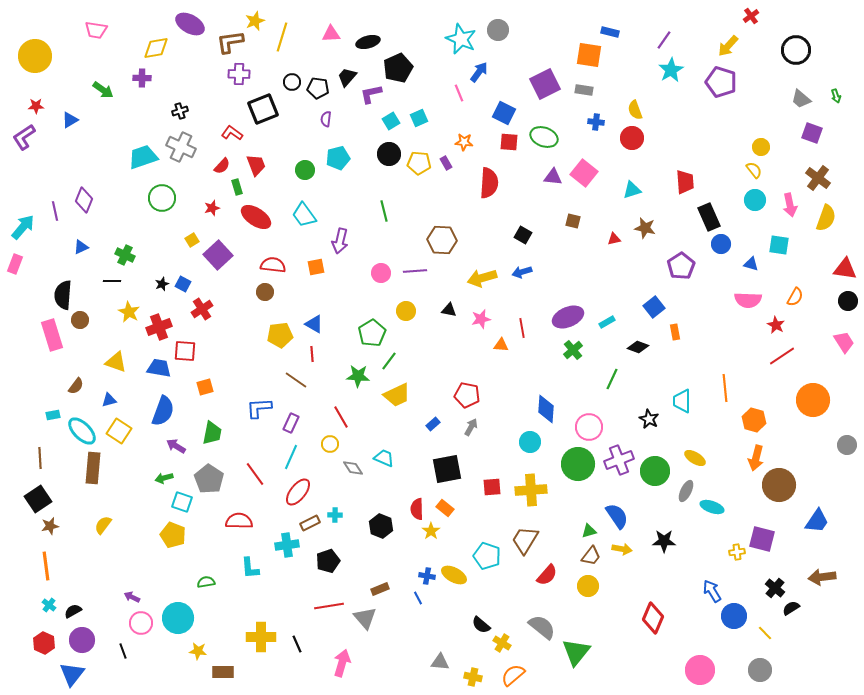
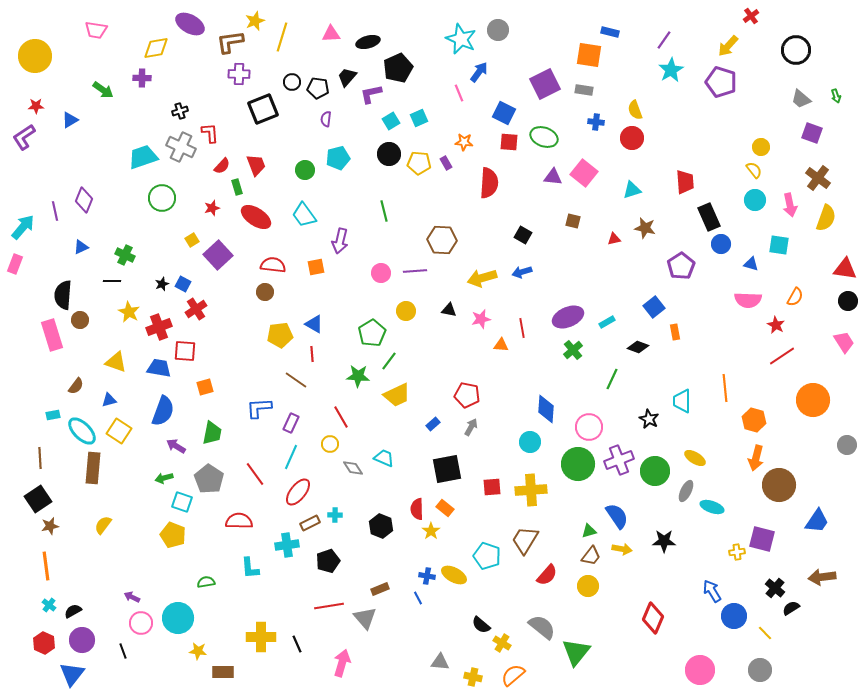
red L-shape at (232, 133): moved 22 px left; rotated 50 degrees clockwise
red cross at (202, 309): moved 6 px left
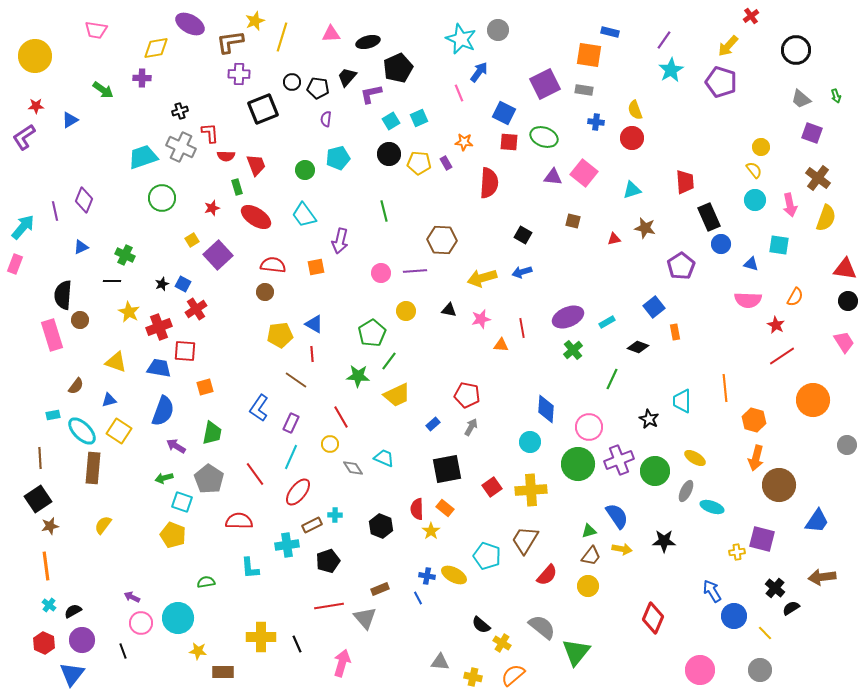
red semicircle at (222, 166): moved 4 px right, 10 px up; rotated 48 degrees clockwise
blue L-shape at (259, 408): rotated 52 degrees counterclockwise
red square at (492, 487): rotated 30 degrees counterclockwise
brown rectangle at (310, 523): moved 2 px right, 2 px down
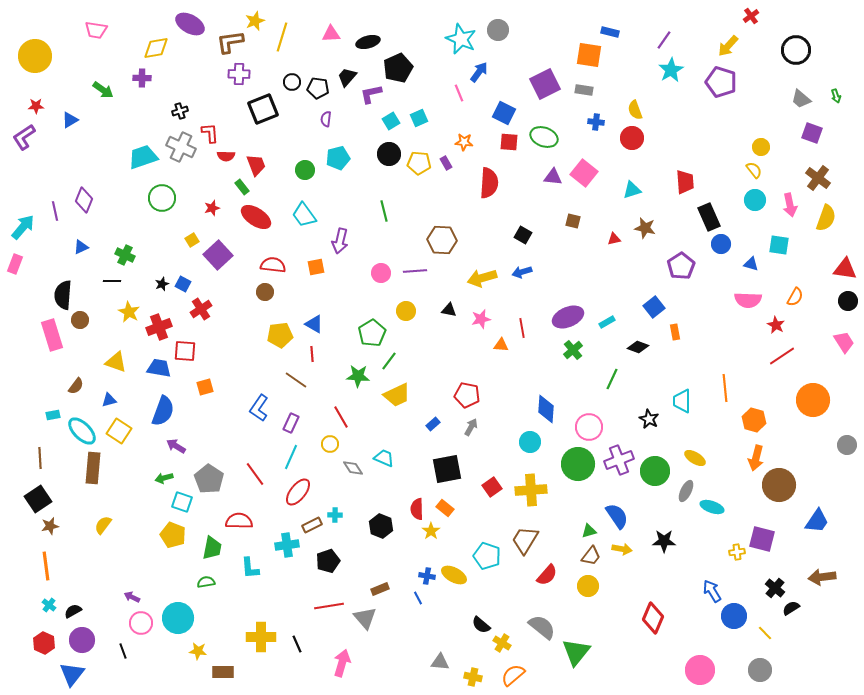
green rectangle at (237, 187): moved 5 px right; rotated 21 degrees counterclockwise
red cross at (196, 309): moved 5 px right
green trapezoid at (212, 433): moved 115 px down
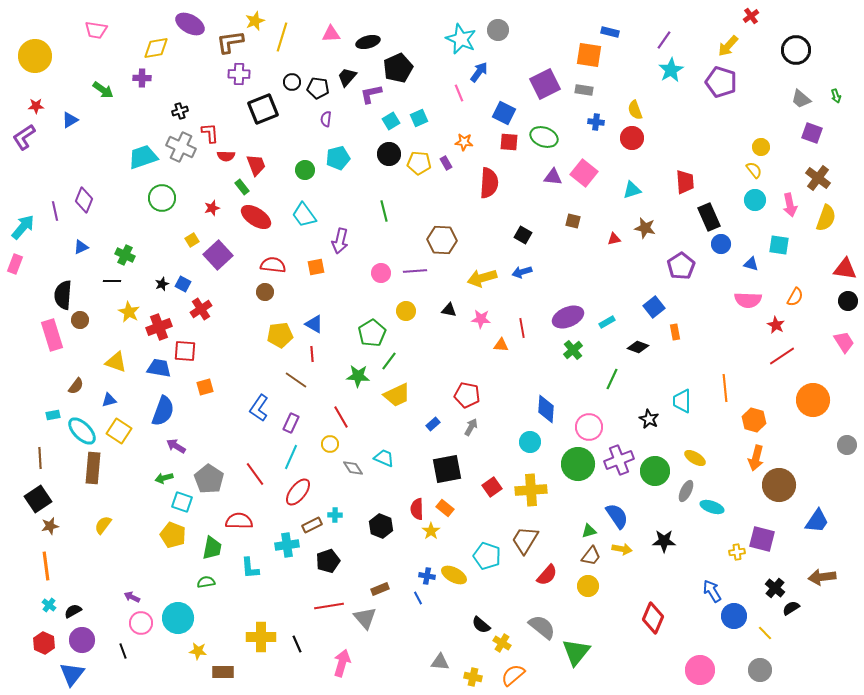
pink star at (481, 319): rotated 18 degrees clockwise
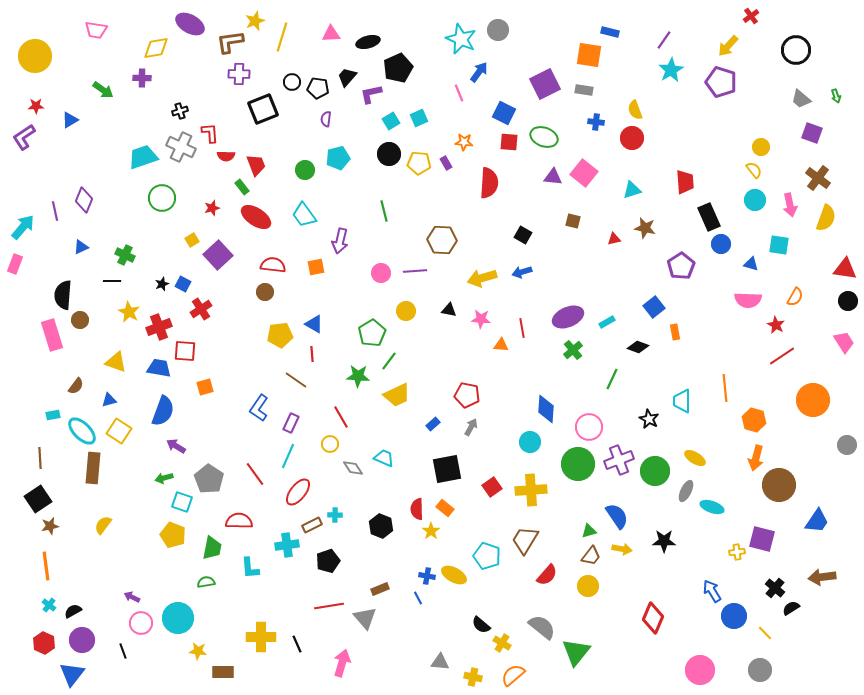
cyan line at (291, 457): moved 3 px left, 1 px up
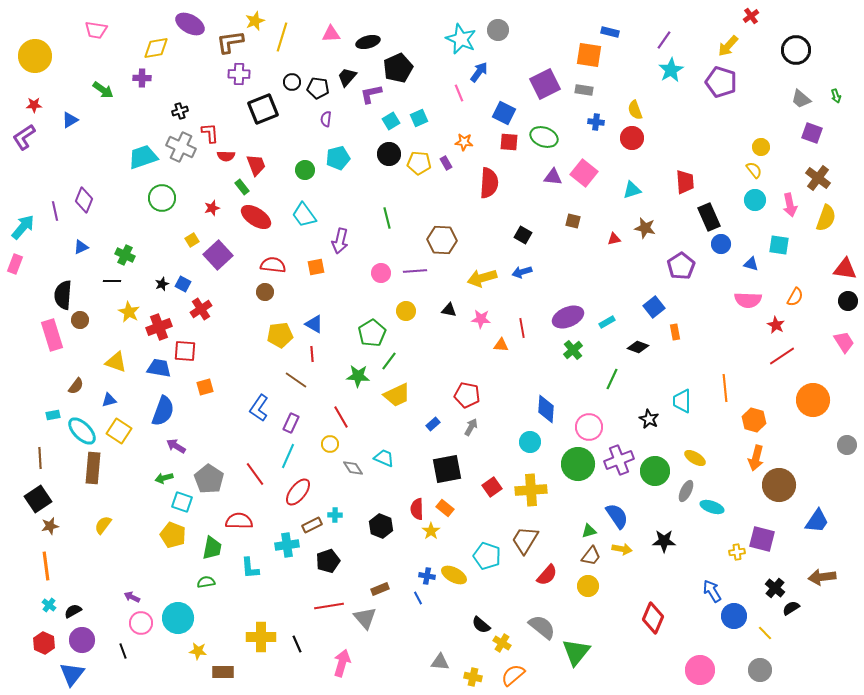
red star at (36, 106): moved 2 px left, 1 px up
green line at (384, 211): moved 3 px right, 7 px down
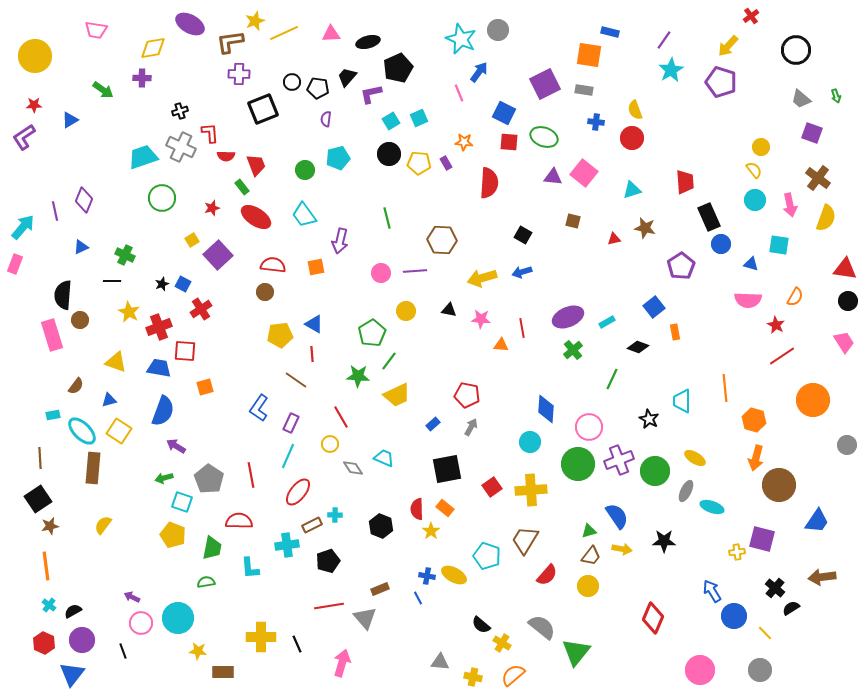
yellow line at (282, 37): moved 2 px right, 4 px up; rotated 48 degrees clockwise
yellow diamond at (156, 48): moved 3 px left
red line at (255, 474): moved 4 px left, 1 px down; rotated 25 degrees clockwise
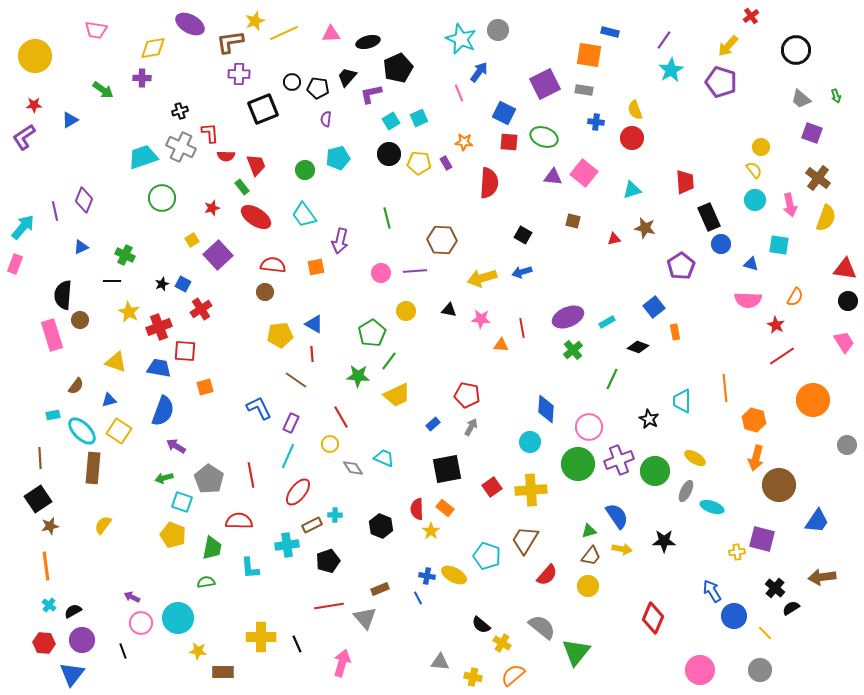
blue L-shape at (259, 408): rotated 120 degrees clockwise
red hexagon at (44, 643): rotated 20 degrees counterclockwise
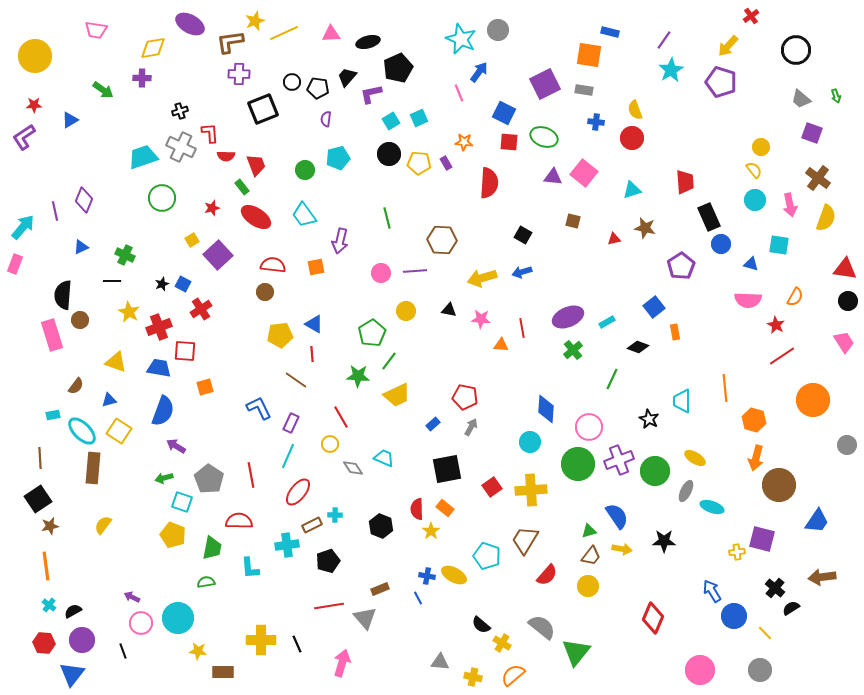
red pentagon at (467, 395): moved 2 px left, 2 px down
yellow cross at (261, 637): moved 3 px down
